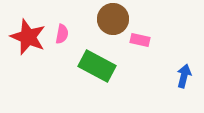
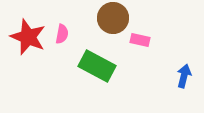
brown circle: moved 1 px up
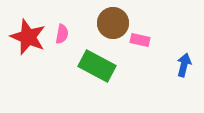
brown circle: moved 5 px down
blue arrow: moved 11 px up
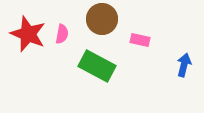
brown circle: moved 11 px left, 4 px up
red star: moved 3 px up
